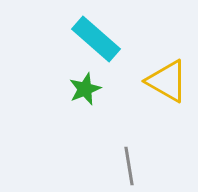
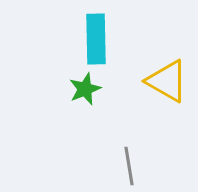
cyan rectangle: rotated 48 degrees clockwise
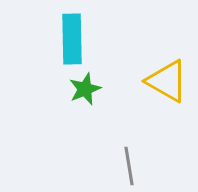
cyan rectangle: moved 24 px left
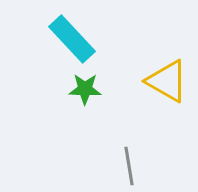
cyan rectangle: rotated 42 degrees counterclockwise
green star: rotated 24 degrees clockwise
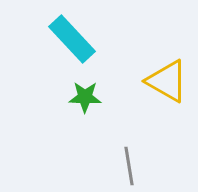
green star: moved 8 px down
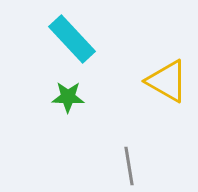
green star: moved 17 px left
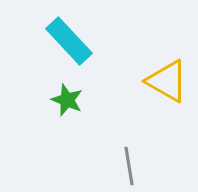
cyan rectangle: moved 3 px left, 2 px down
green star: moved 1 px left, 3 px down; rotated 20 degrees clockwise
